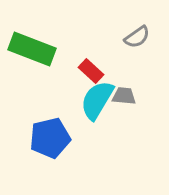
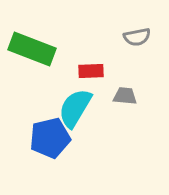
gray semicircle: rotated 24 degrees clockwise
red rectangle: rotated 45 degrees counterclockwise
gray trapezoid: moved 1 px right
cyan semicircle: moved 22 px left, 8 px down
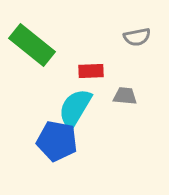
green rectangle: moved 4 px up; rotated 18 degrees clockwise
blue pentagon: moved 7 px right, 3 px down; rotated 24 degrees clockwise
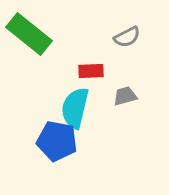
gray semicircle: moved 10 px left; rotated 16 degrees counterclockwise
green rectangle: moved 3 px left, 11 px up
gray trapezoid: rotated 20 degrees counterclockwise
cyan semicircle: rotated 18 degrees counterclockwise
